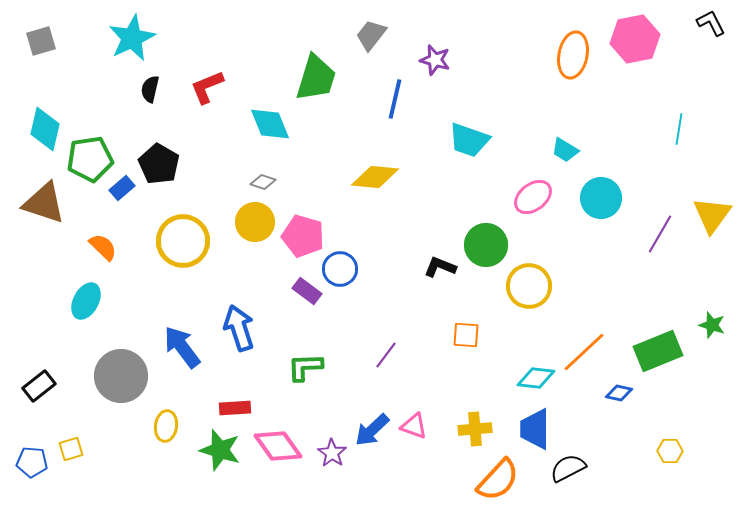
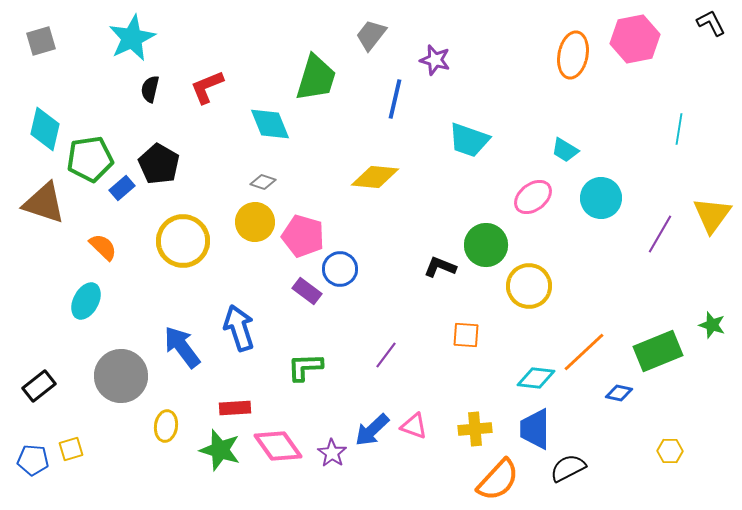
blue pentagon at (32, 462): moved 1 px right, 2 px up
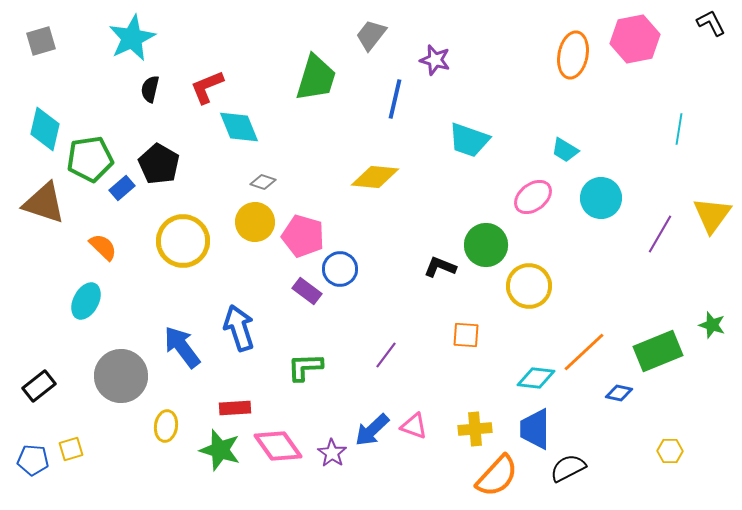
cyan diamond at (270, 124): moved 31 px left, 3 px down
orange semicircle at (498, 480): moved 1 px left, 4 px up
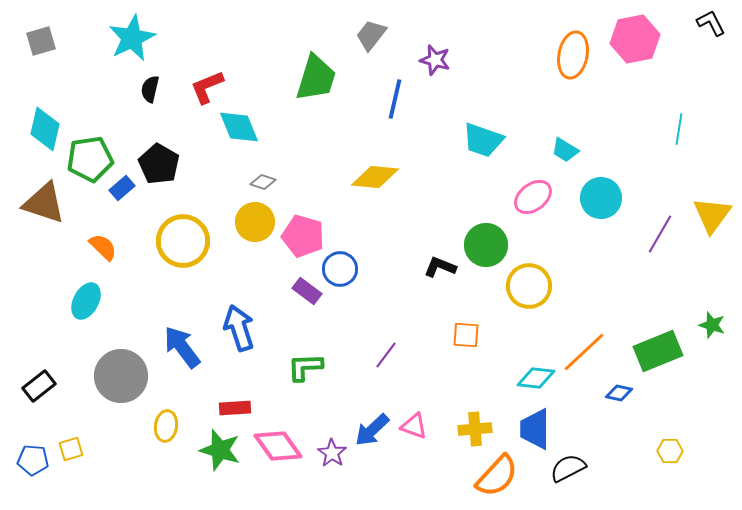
cyan trapezoid at (469, 140): moved 14 px right
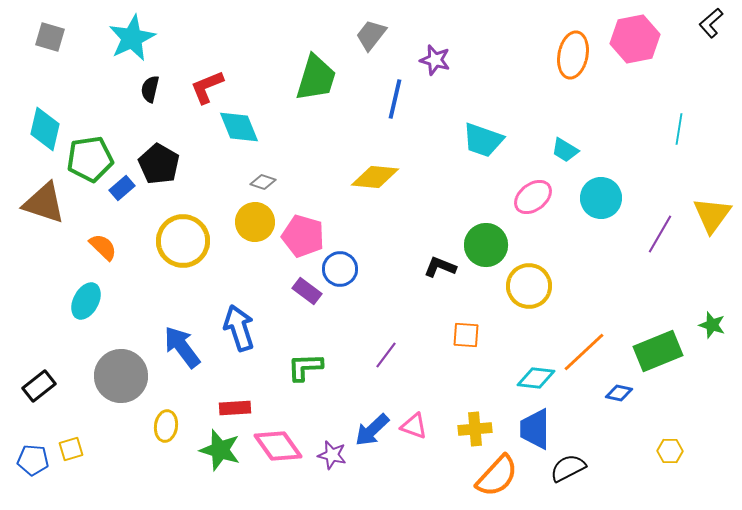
black L-shape at (711, 23): rotated 104 degrees counterclockwise
gray square at (41, 41): moved 9 px right, 4 px up; rotated 32 degrees clockwise
purple star at (332, 453): moved 2 px down; rotated 20 degrees counterclockwise
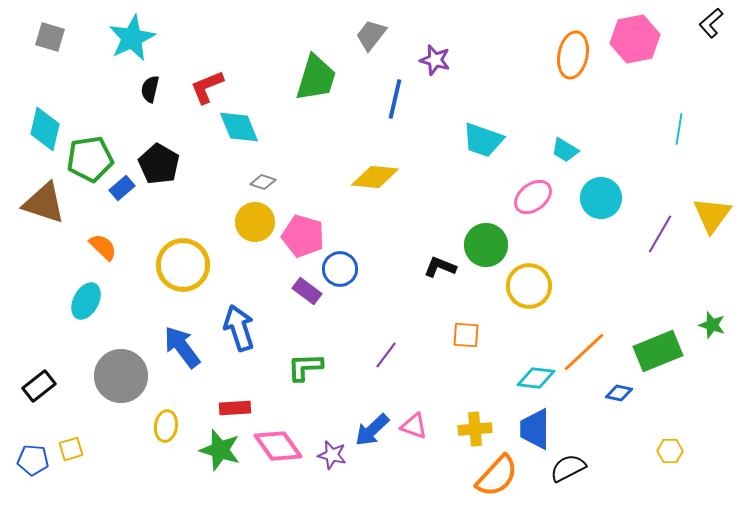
yellow circle at (183, 241): moved 24 px down
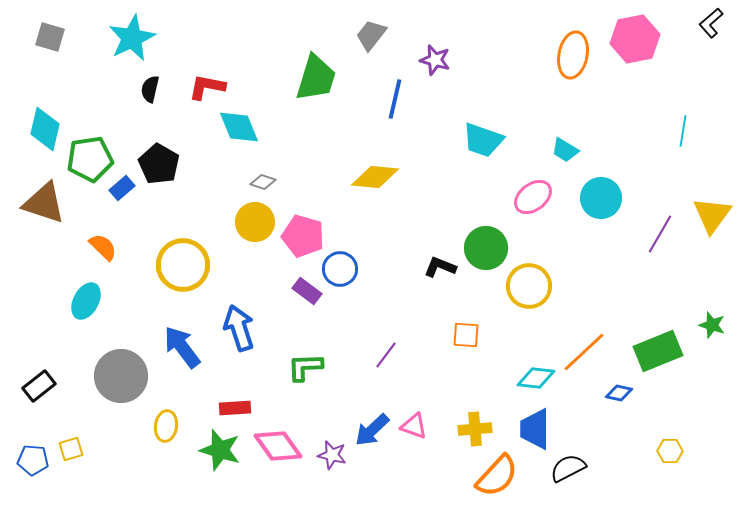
red L-shape at (207, 87): rotated 33 degrees clockwise
cyan line at (679, 129): moved 4 px right, 2 px down
green circle at (486, 245): moved 3 px down
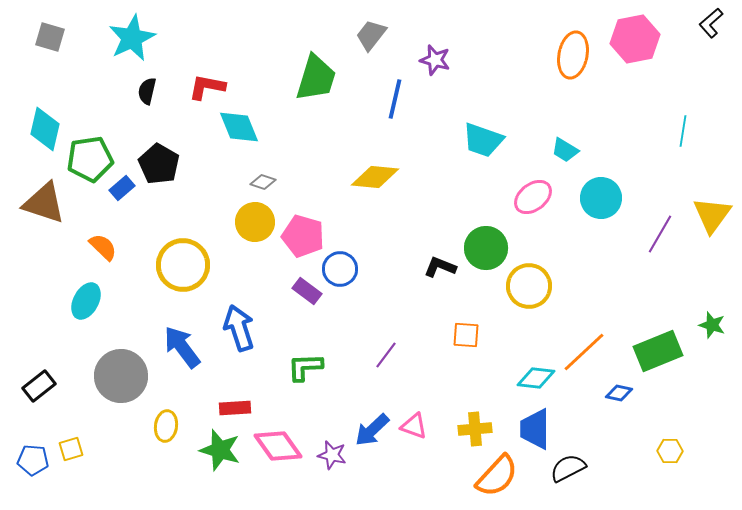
black semicircle at (150, 89): moved 3 px left, 2 px down
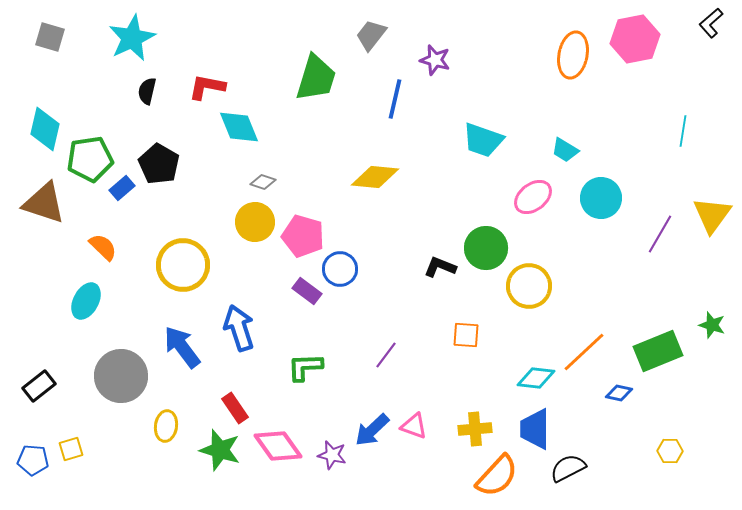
red rectangle at (235, 408): rotated 60 degrees clockwise
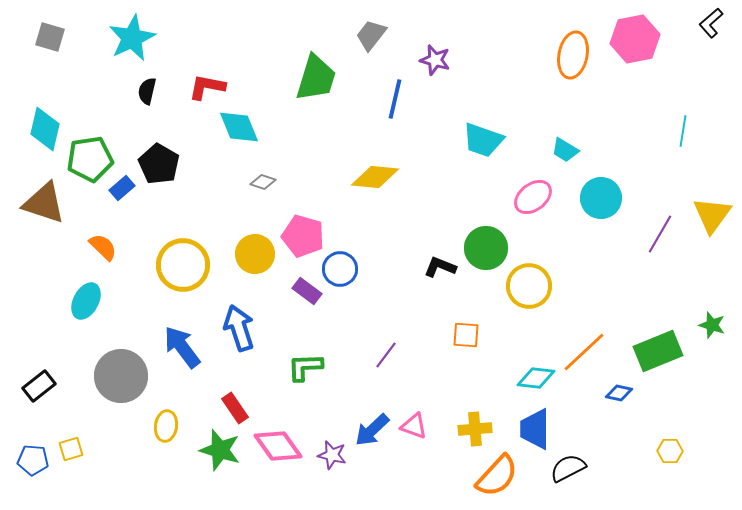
yellow circle at (255, 222): moved 32 px down
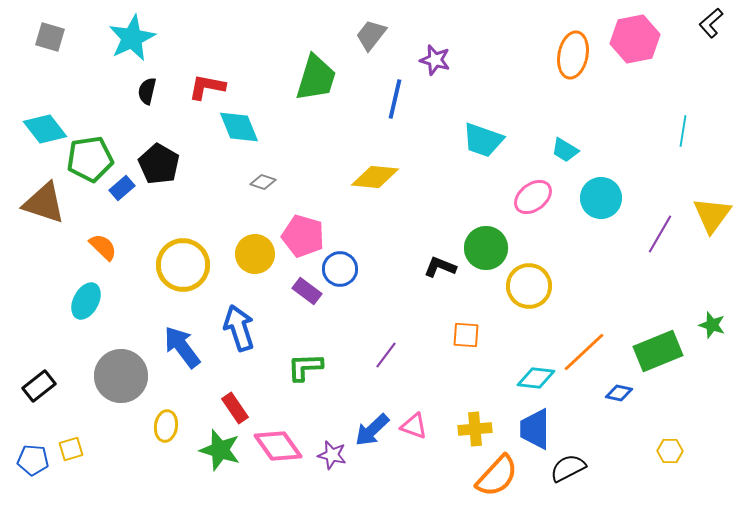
cyan diamond at (45, 129): rotated 51 degrees counterclockwise
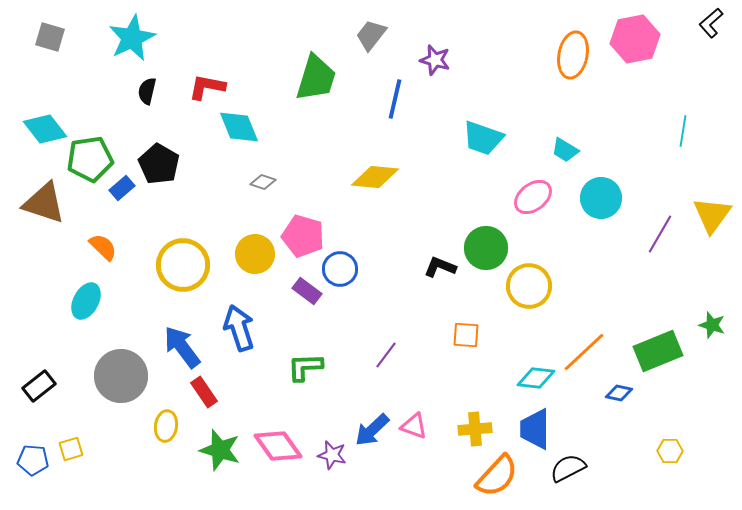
cyan trapezoid at (483, 140): moved 2 px up
red rectangle at (235, 408): moved 31 px left, 16 px up
